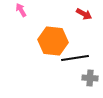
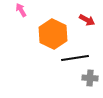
red arrow: moved 3 px right, 6 px down
orange hexagon: moved 7 px up; rotated 20 degrees clockwise
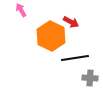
red arrow: moved 16 px left, 2 px down
orange hexagon: moved 2 px left, 2 px down
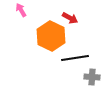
red arrow: moved 1 px left, 4 px up
gray cross: moved 2 px right, 1 px up
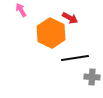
orange hexagon: moved 3 px up
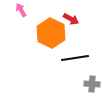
red arrow: moved 1 px right, 1 px down
gray cross: moved 7 px down
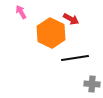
pink arrow: moved 2 px down
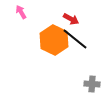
orange hexagon: moved 3 px right, 7 px down
black line: moved 19 px up; rotated 48 degrees clockwise
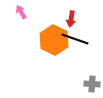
red arrow: rotated 70 degrees clockwise
black line: rotated 20 degrees counterclockwise
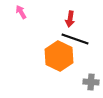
red arrow: moved 1 px left
orange hexagon: moved 5 px right, 16 px down
gray cross: moved 1 px left, 2 px up
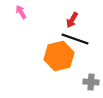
red arrow: moved 2 px right, 1 px down; rotated 21 degrees clockwise
orange hexagon: rotated 20 degrees clockwise
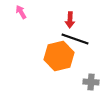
red arrow: moved 2 px left; rotated 28 degrees counterclockwise
